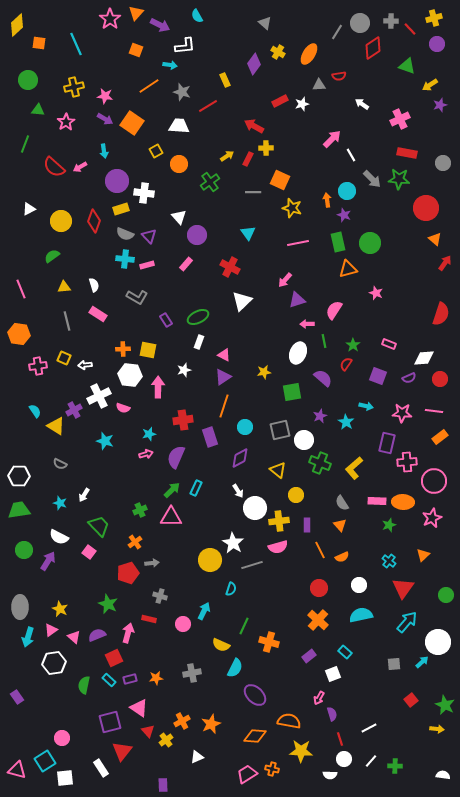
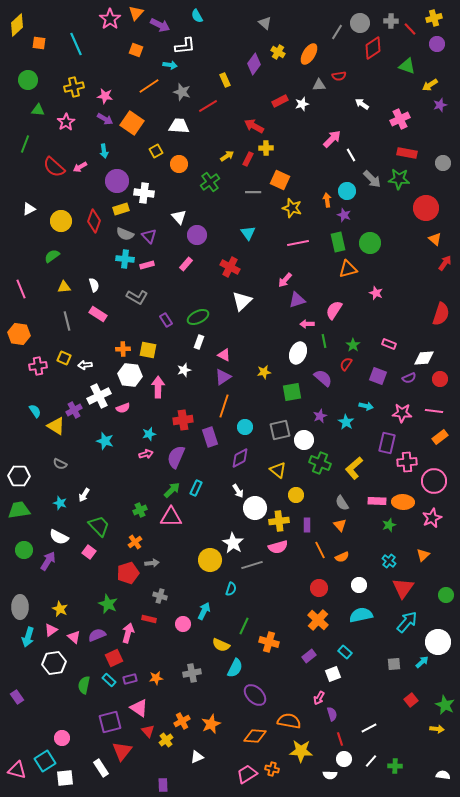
pink semicircle at (123, 408): rotated 40 degrees counterclockwise
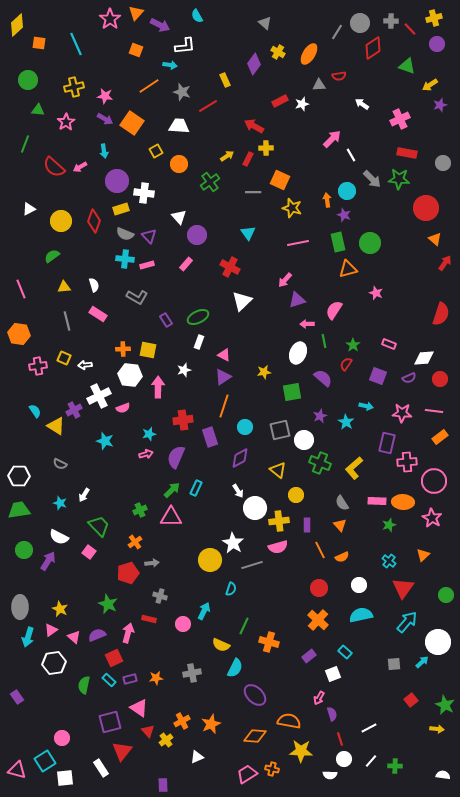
pink star at (432, 518): rotated 18 degrees counterclockwise
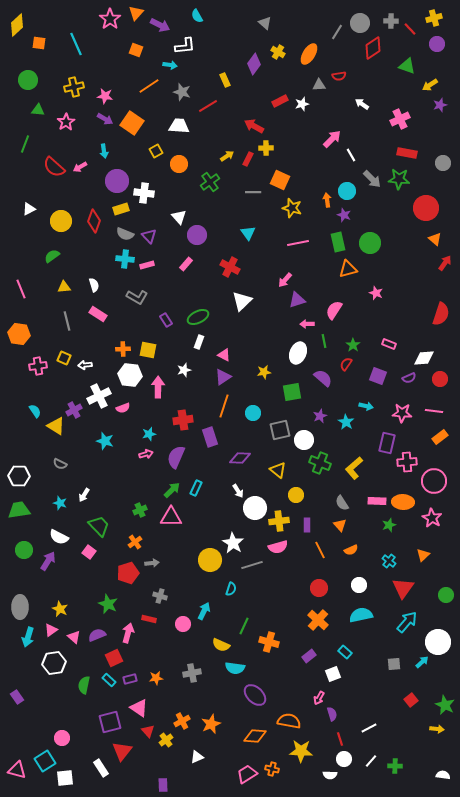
cyan circle at (245, 427): moved 8 px right, 14 px up
purple diamond at (240, 458): rotated 30 degrees clockwise
orange semicircle at (342, 557): moved 9 px right, 7 px up
cyan semicircle at (235, 668): rotated 72 degrees clockwise
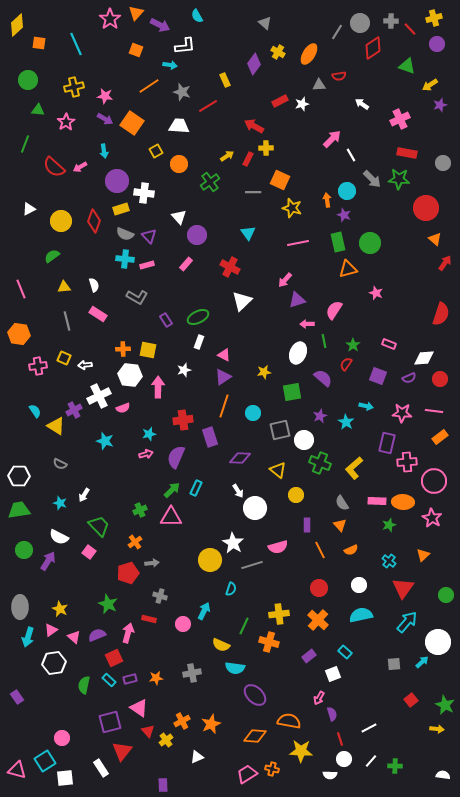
yellow cross at (279, 521): moved 93 px down
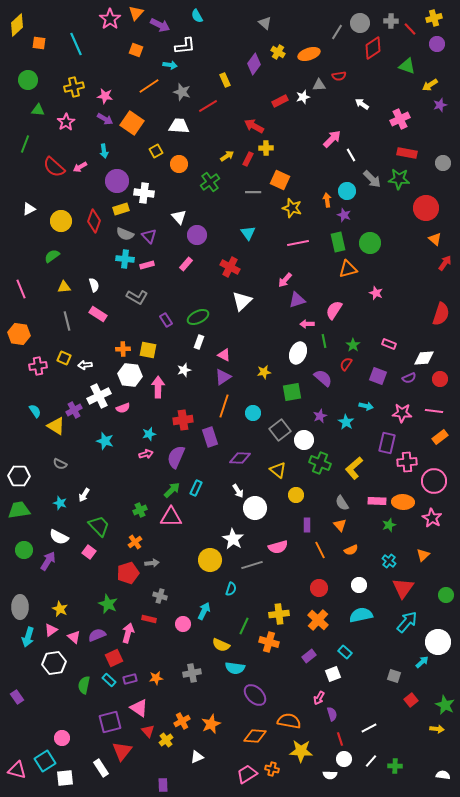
orange ellipse at (309, 54): rotated 40 degrees clockwise
white star at (302, 104): moved 1 px right, 7 px up
gray square at (280, 430): rotated 25 degrees counterclockwise
white star at (233, 543): moved 4 px up
gray square at (394, 664): moved 12 px down; rotated 24 degrees clockwise
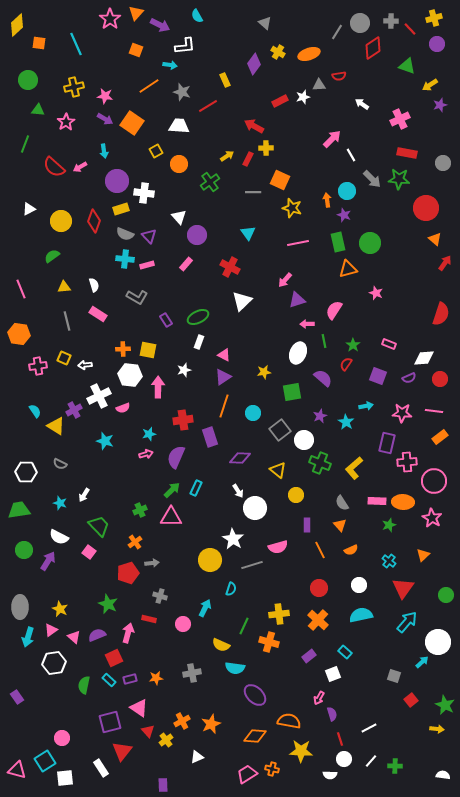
cyan arrow at (366, 406): rotated 24 degrees counterclockwise
white hexagon at (19, 476): moved 7 px right, 4 px up
cyan arrow at (204, 611): moved 1 px right, 3 px up
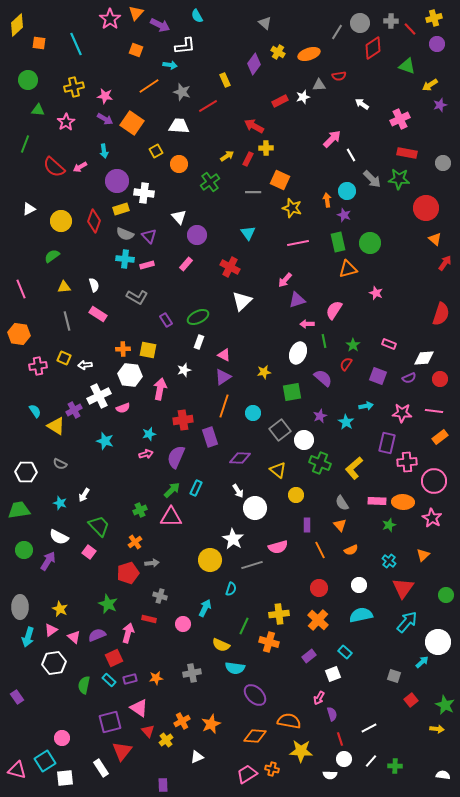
pink arrow at (158, 387): moved 2 px right, 2 px down; rotated 10 degrees clockwise
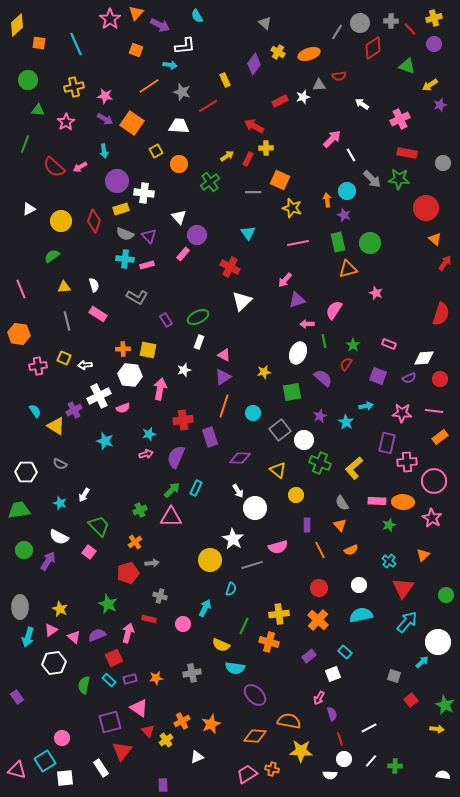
purple circle at (437, 44): moved 3 px left
pink rectangle at (186, 264): moved 3 px left, 10 px up
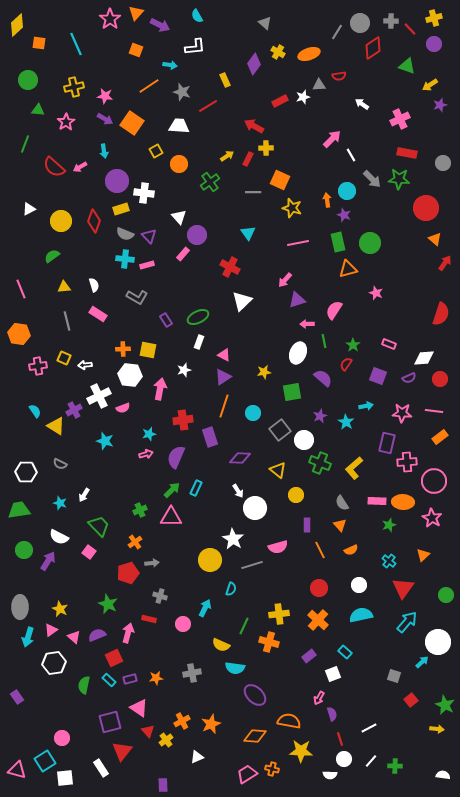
white L-shape at (185, 46): moved 10 px right, 1 px down
